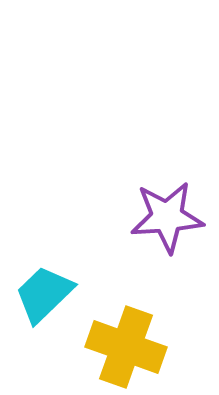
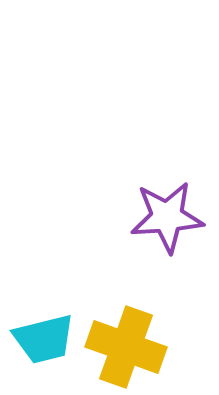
cyan trapezoid: moved 45 px down; rotated 150 degrees counterclockwise
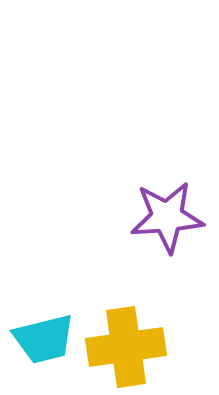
yellow cross: rotated 28 degrees counterclockwise
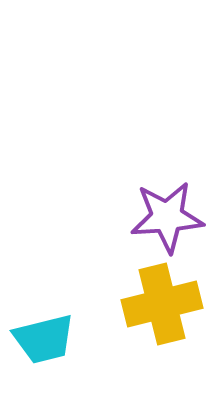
yellow cross: moved 36 px right, 43 px up; rotated 6 degrees counterclockwise
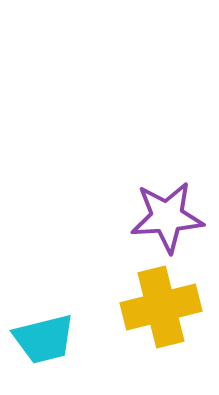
yellow cross: moved 1 px left, 3 px down
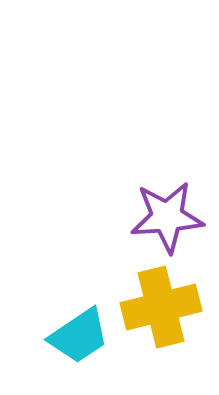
cyan trapezoid: moved 35 px right, 3 px up; rotated 20 degrees counterclockwise
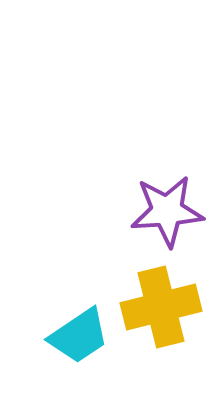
purple star: moved 6 px up
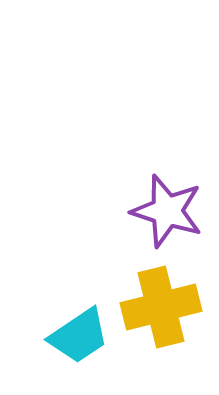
purple star: rotated 22 degrees clockwise
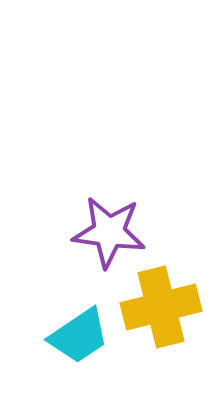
purple star: moved 58 px left, 21 px down; rotated 10 degrees counterclockwise
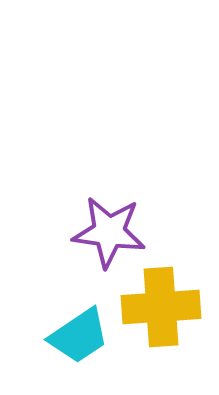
yellow cross: rotated 10 degrees clockwise
